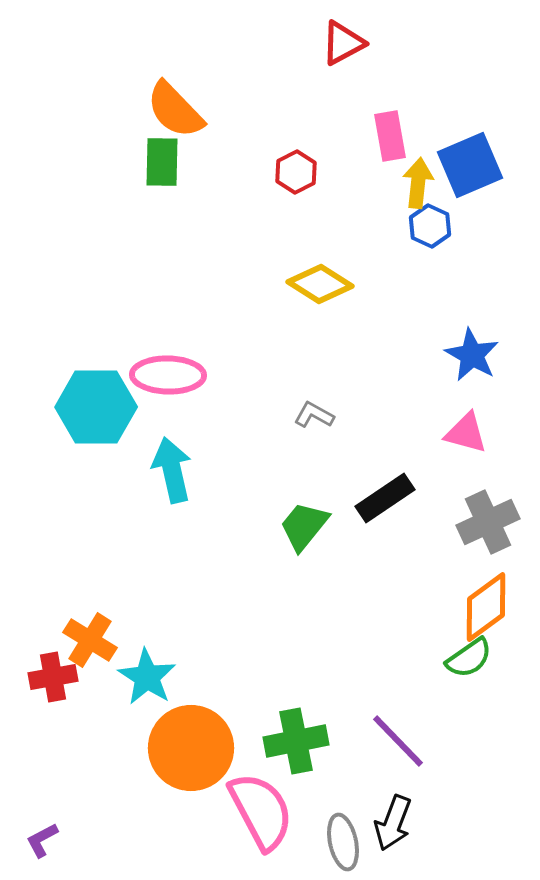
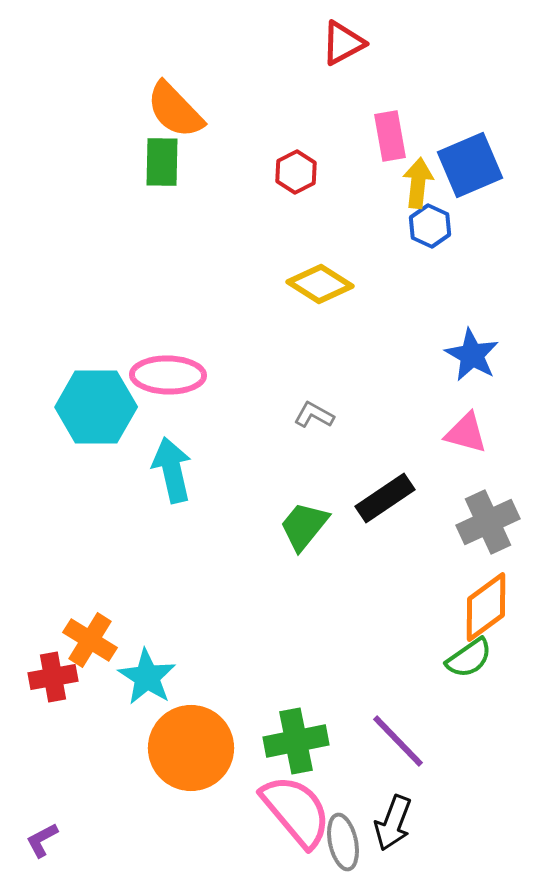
pink semicircle: moved 35 px right; rotated 12 degrees counterclockwise
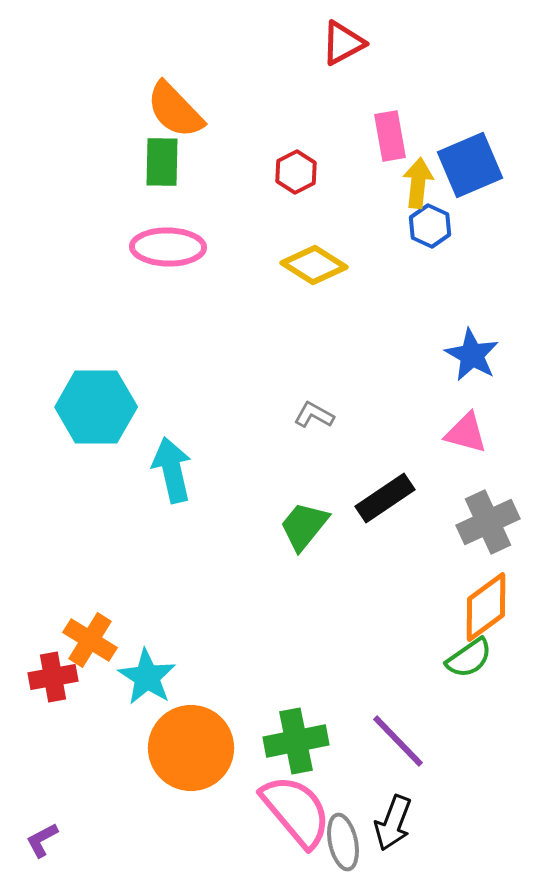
yellow diamond: moved 6 px left, 19 px up
pink ellipse: moved 128 px up
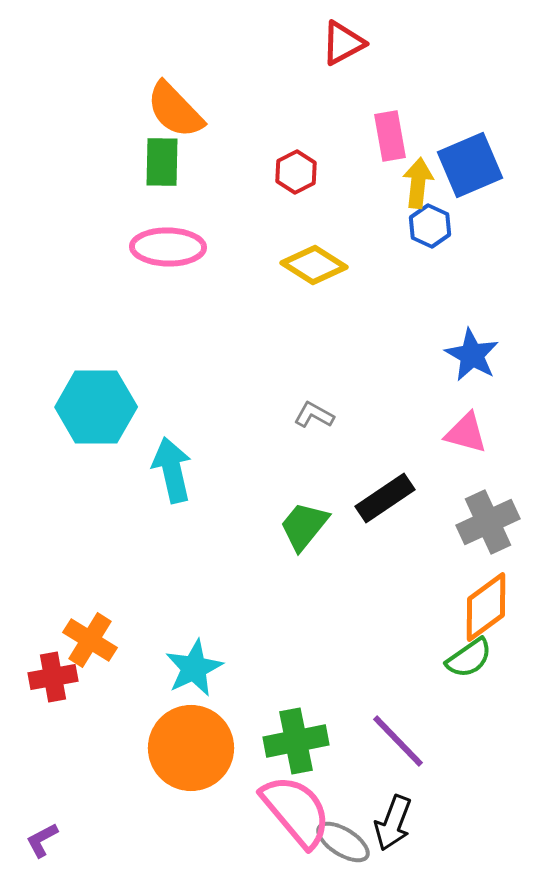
cyan star: moved 47 px right, 9 px up; rotated 14 degrees clockwise
gray ellipse: rotated 46 degrees counterclockwise
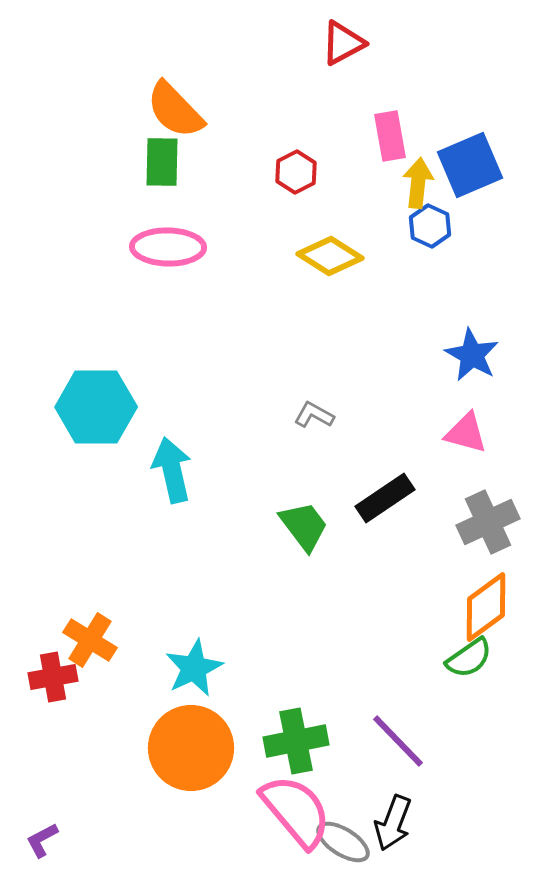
yellow diamond: moved 16 px right, 9 px up
green trapezoid: rotated 104 degrees clockwise
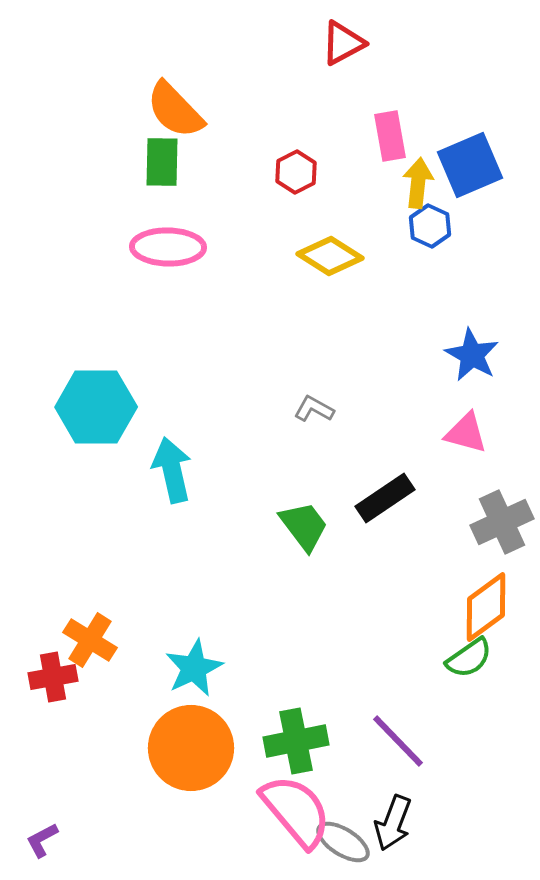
gray L-shape: moved 6 px up
gray cross: moved 14 px right
